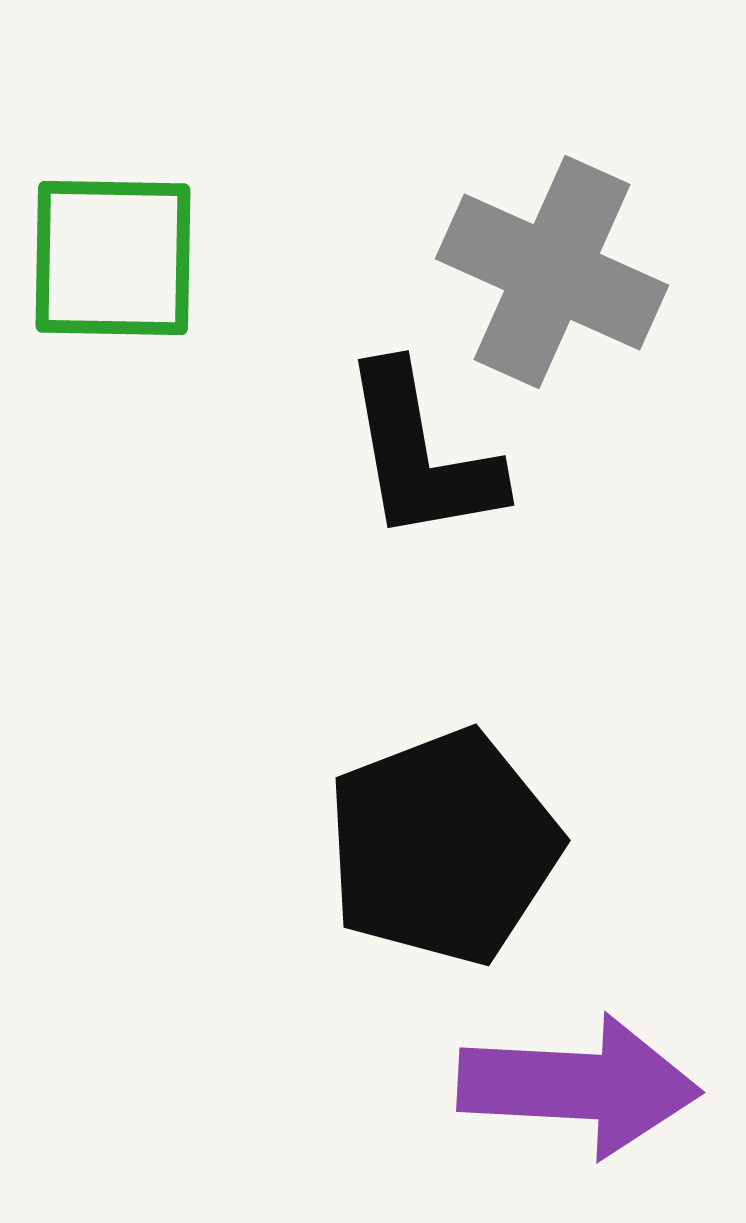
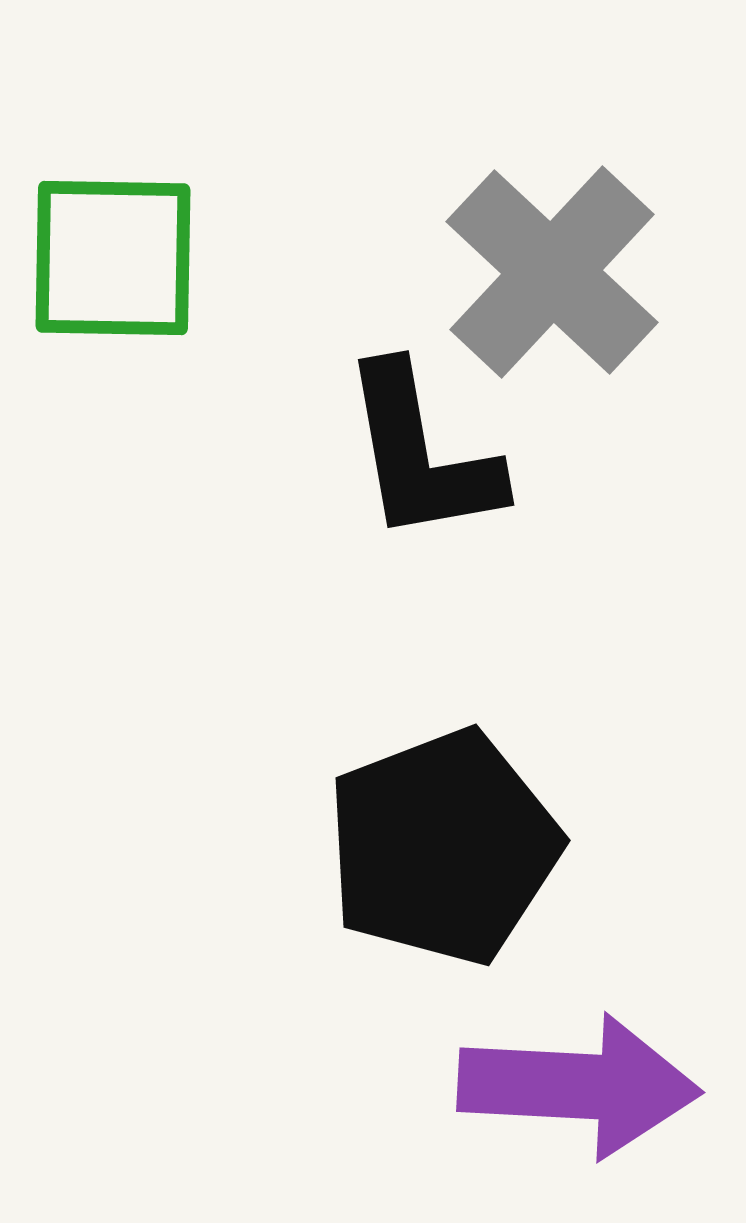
gray cross: rotated 19 degrees clockwise
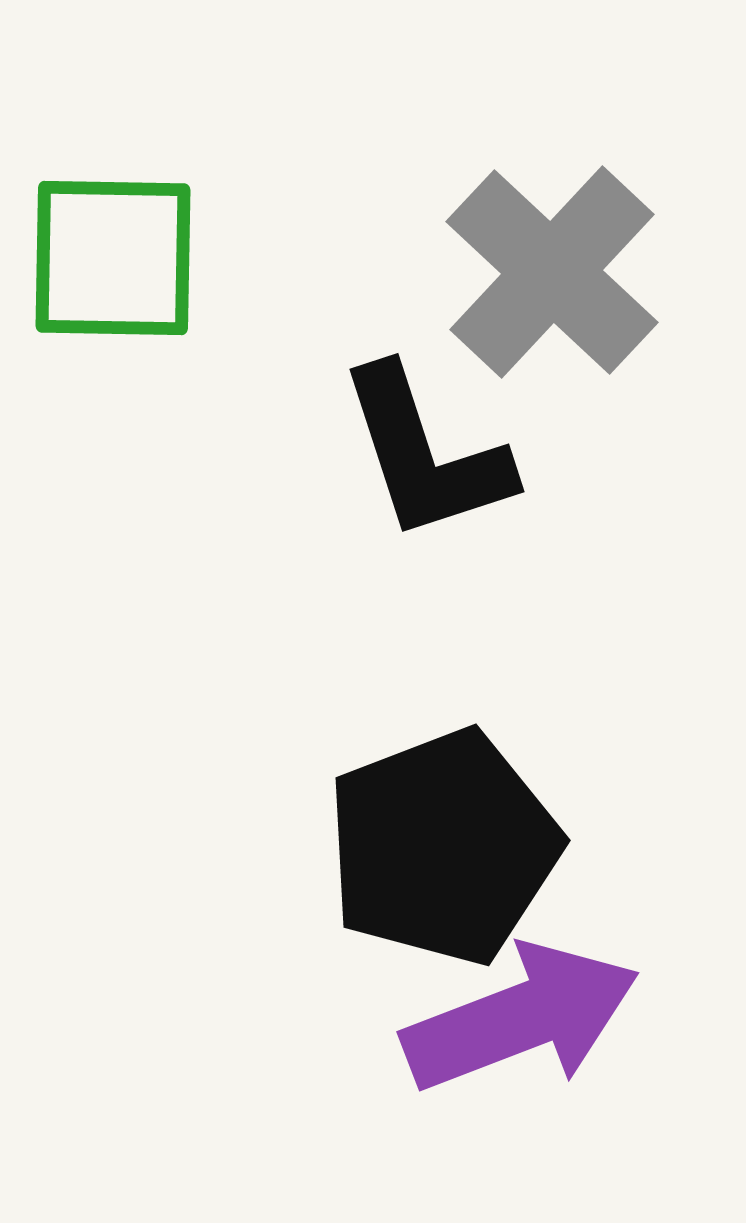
black L-shape: moved 4 px right; rotated 8 degrees counterclockwise
purple arrow: moved 58 px left, 68 px up; rotated 24 degrees counterclockwise
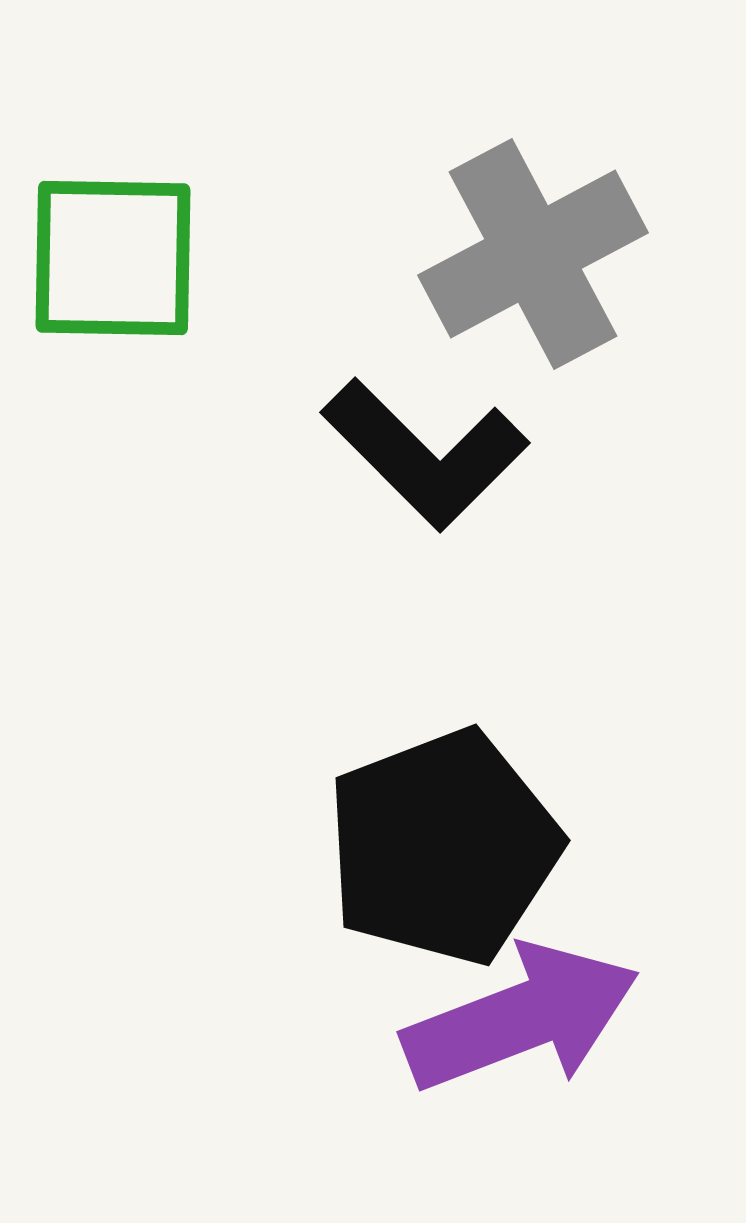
gray cross: moved 19 px left, 18 px up; rotated 19 degrees clockwise
black L-shape: rotated 27 degrees counterclockwise
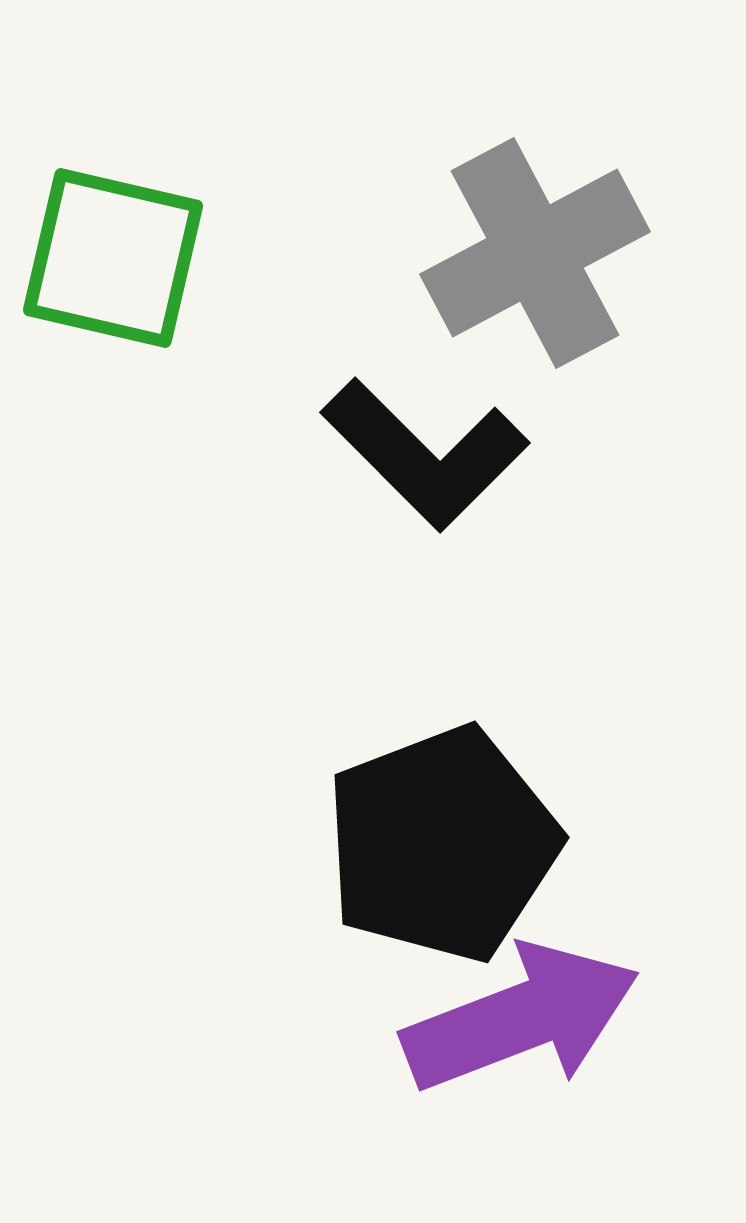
gray cross: moved 2 px right, 1 px up
green square: rotated 12 degrees clockwise
black pentagon: moved 1 px left, 3 px up
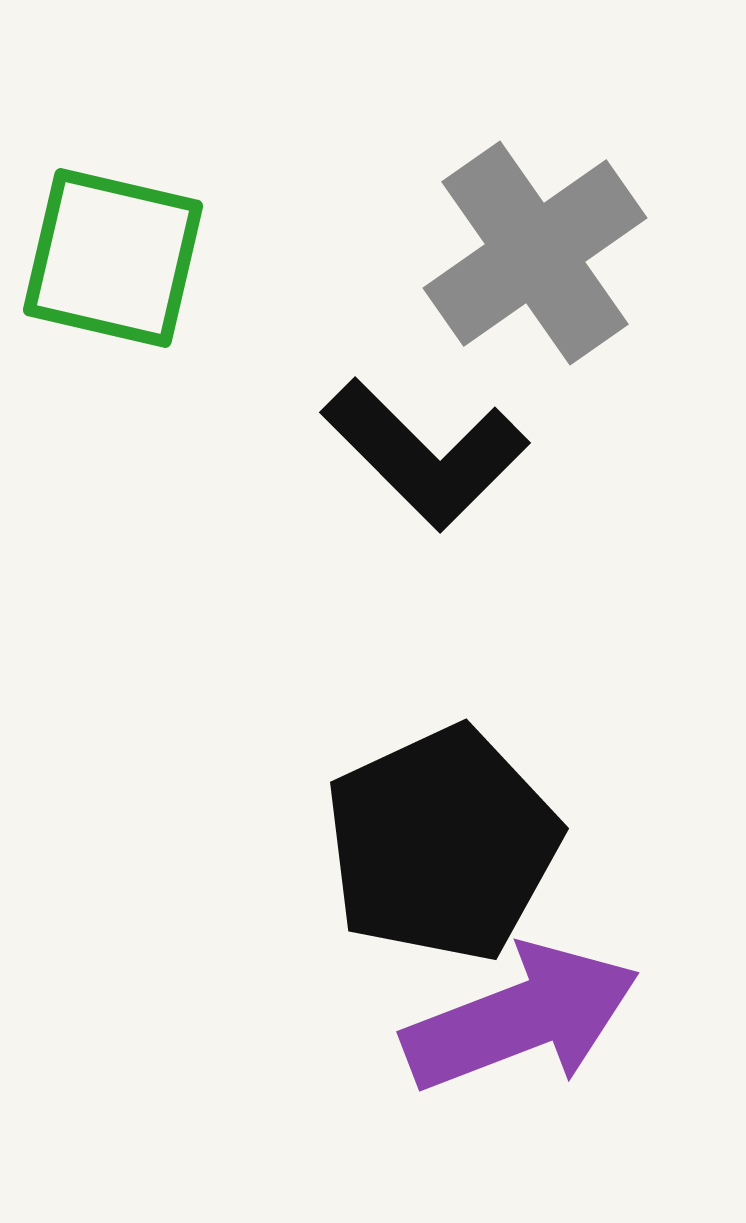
gray cross: rotated 7 degrees counterclockwise
black pentagon: rotated 4 degrees counterclockwise
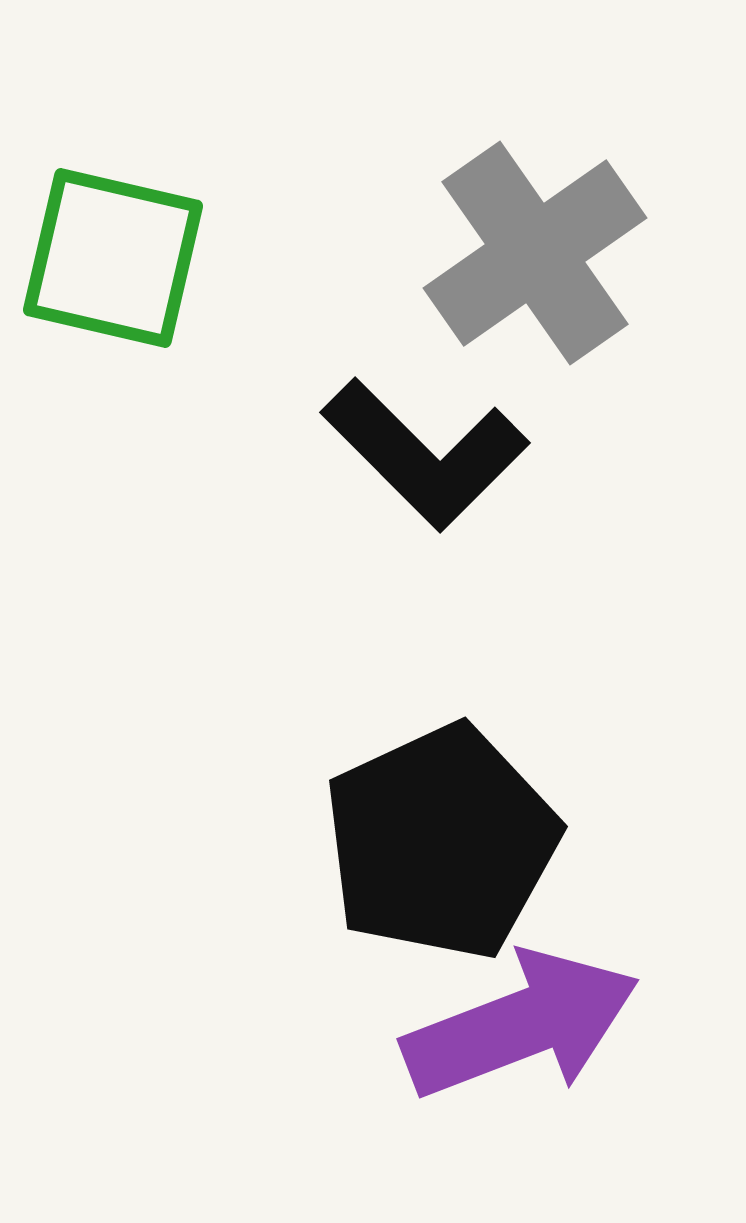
black pentagon: moved 1 px left, 2 px up
purple arrow: moved 7 px down
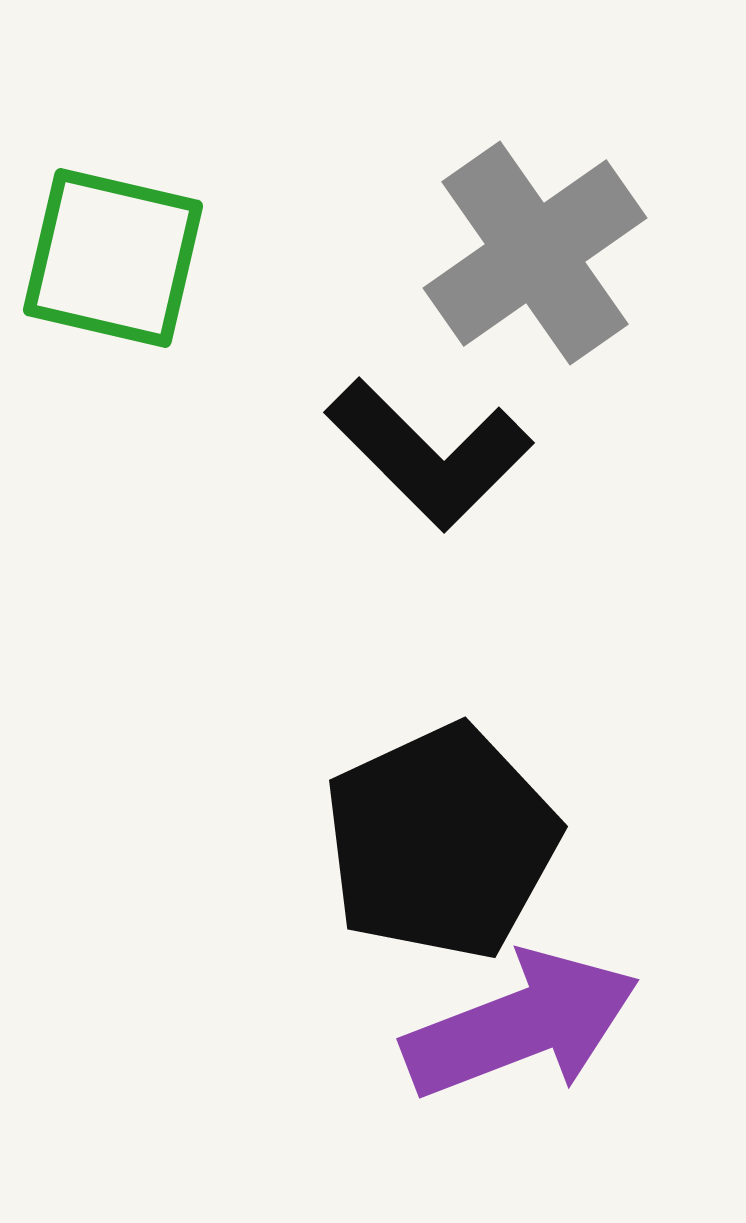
black L-shape: moved 4 px right
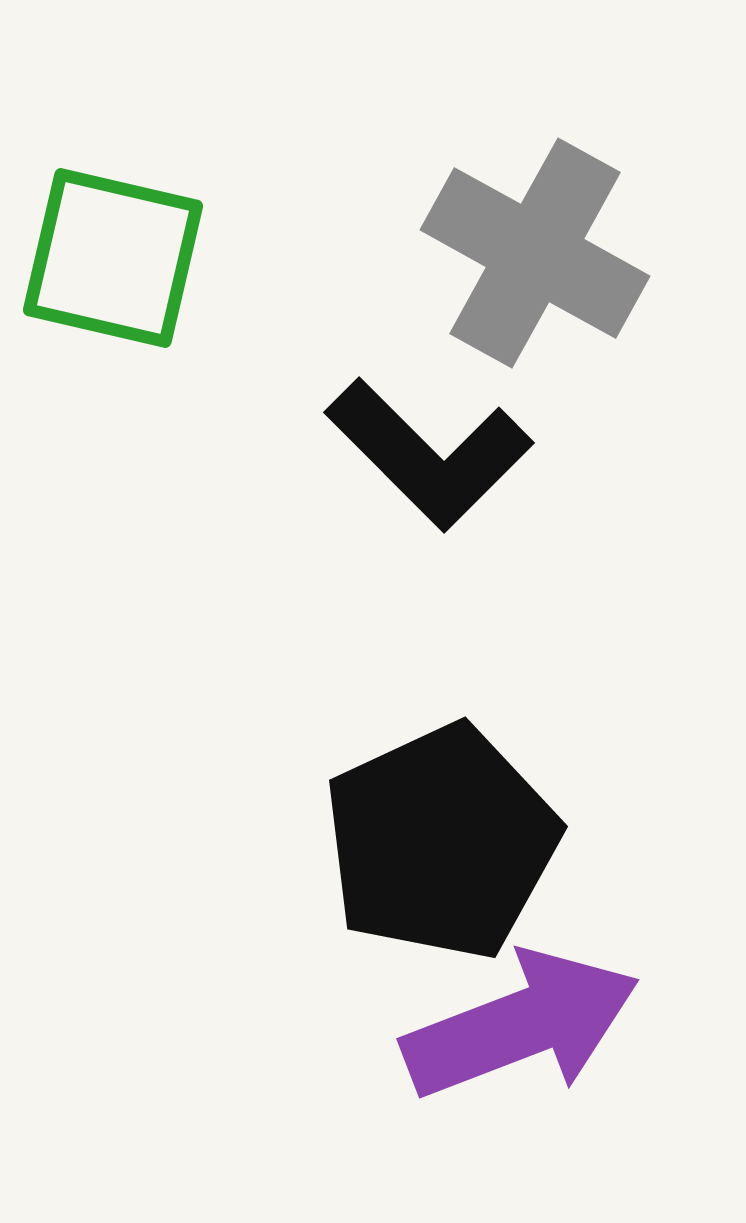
gray cross: rotated 26 degrees counterclockwise
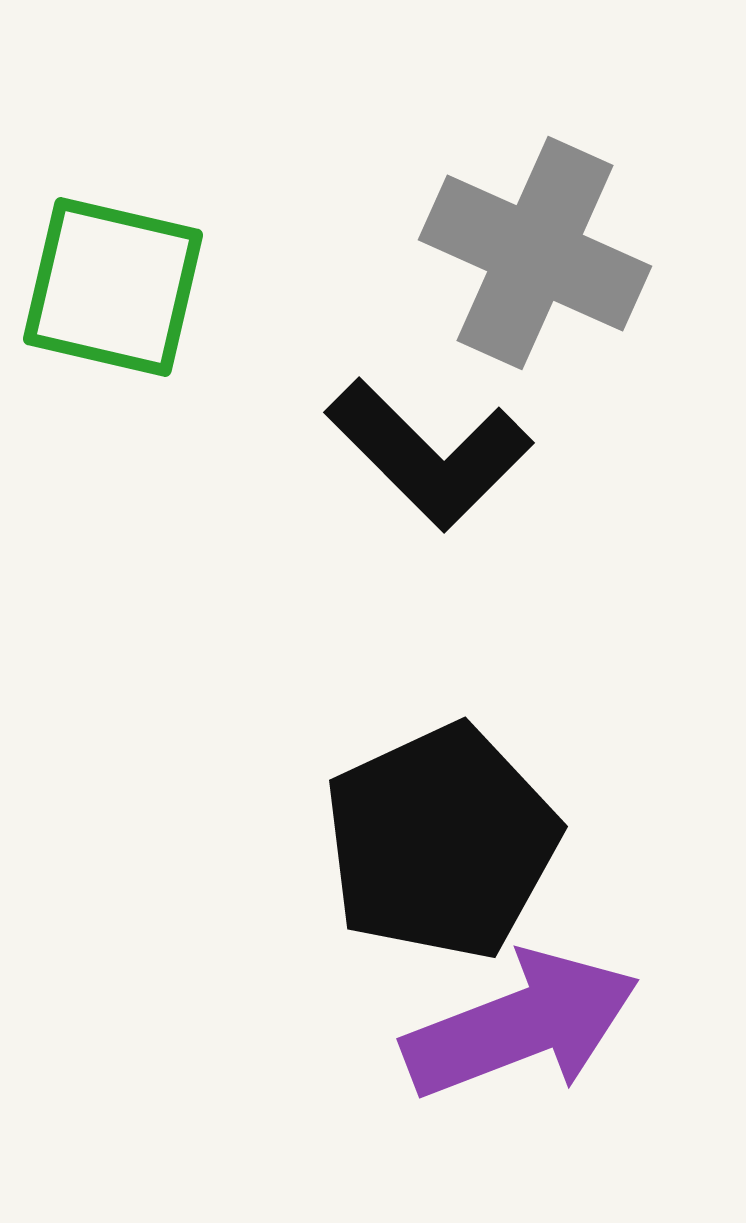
gray cross: rotated 5 degrees counterclockwise
green square: moved 29 px down
